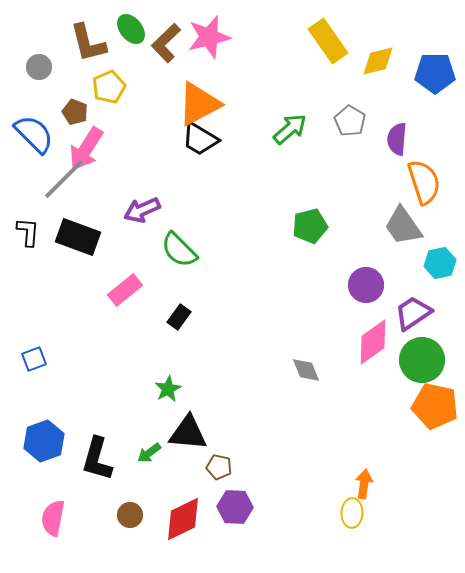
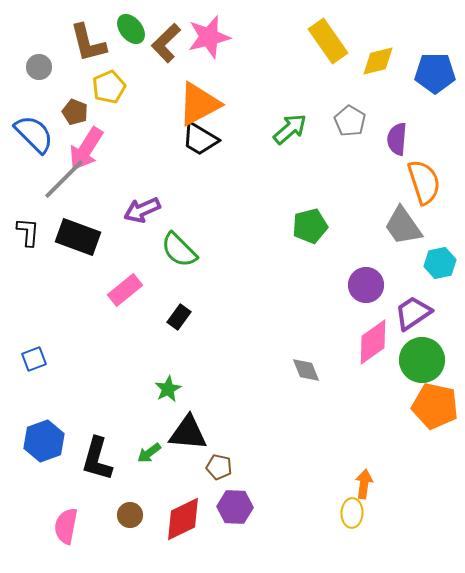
pink semicircle at (53, 518): moved 13 px right, 8 px down
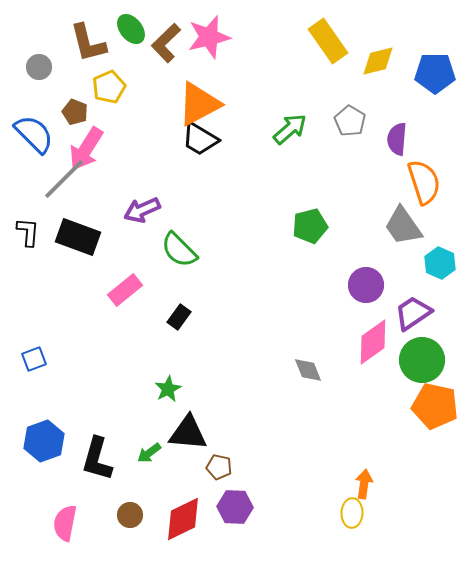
cyan hexagon at (440, 263): rotated 24 degrees counterclockwise
gray diamond at (306, 370): moved 2 px right
pink semicircle at (66, 526): moved 1 px left, 3 px up
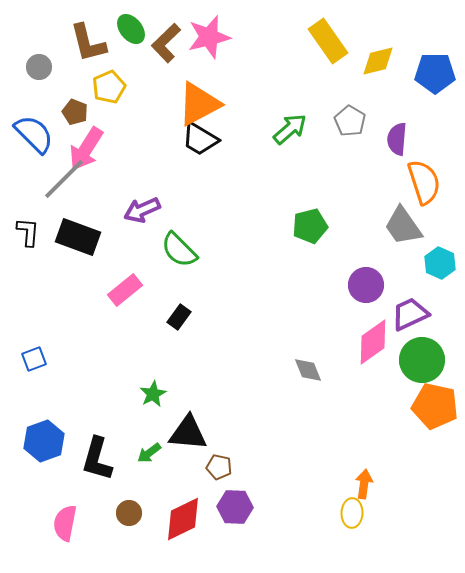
purple trapezoid at (413, 313): moved 3 px left, 1 px down; rotated 9 degrees clockwise
green star at (168, 389): moved 15 px left, 5 px down
brown circle at (130, 515): moved 1 px left, 2 px up
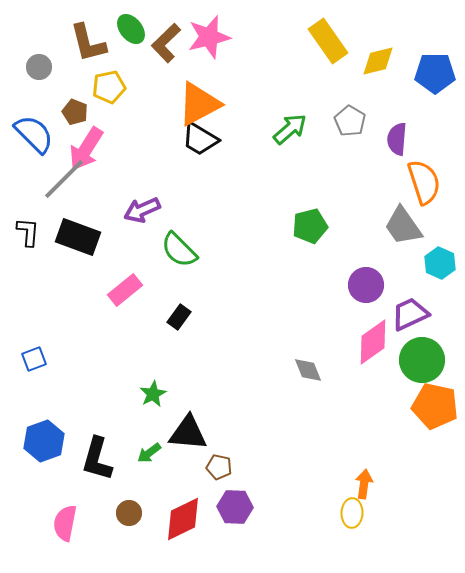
yellow pentagon at (109, 87): rotated 12 degrees clockwise
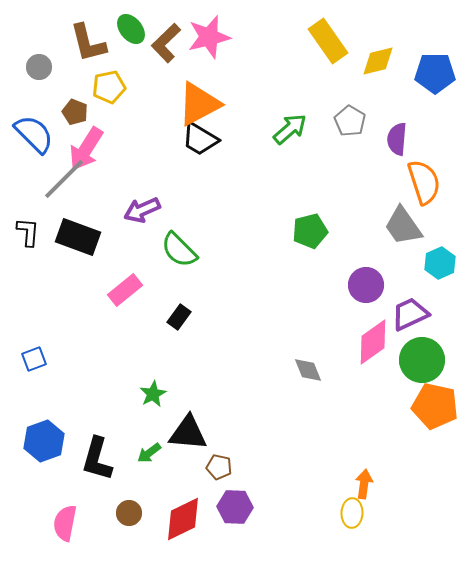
green pentagon at (310, 226): moved 5 px down
cyan hexagon at (440, 263): rotated 12 degrees clockwise
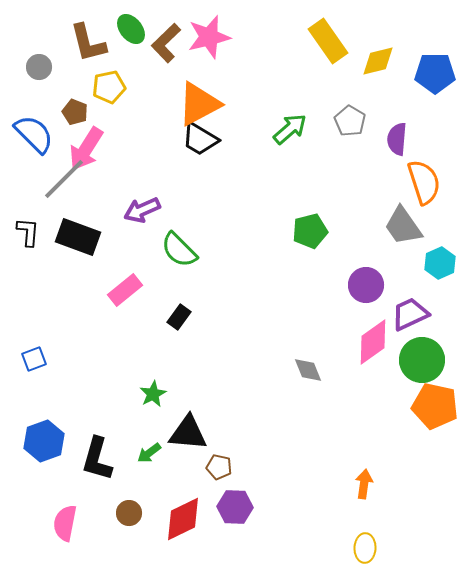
yellow ellipse at (352, 513): moved 13 px right, 35 px down
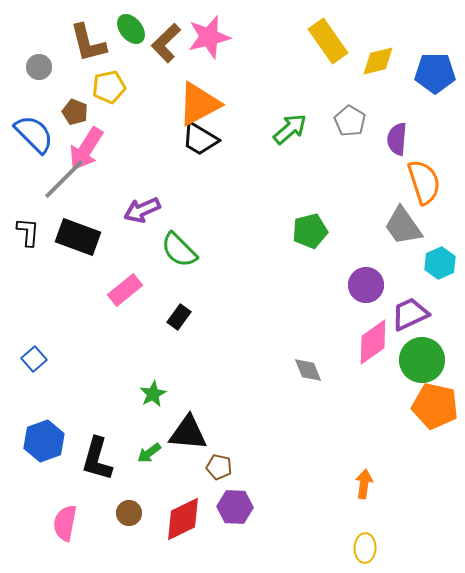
blue square at (34, 359): rotated 20 degrees counterclockwise
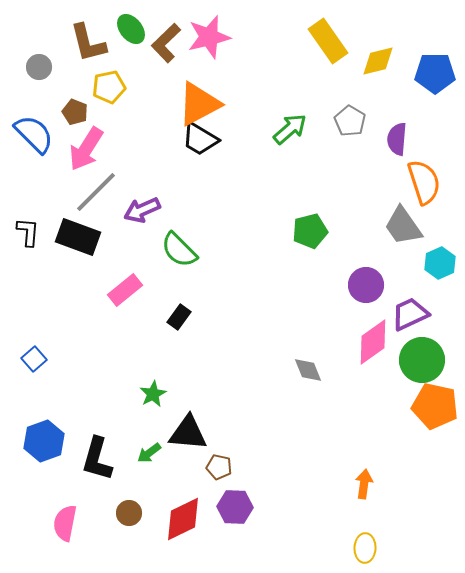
gray line at (64, 179): moved 32 px right, 13 px down
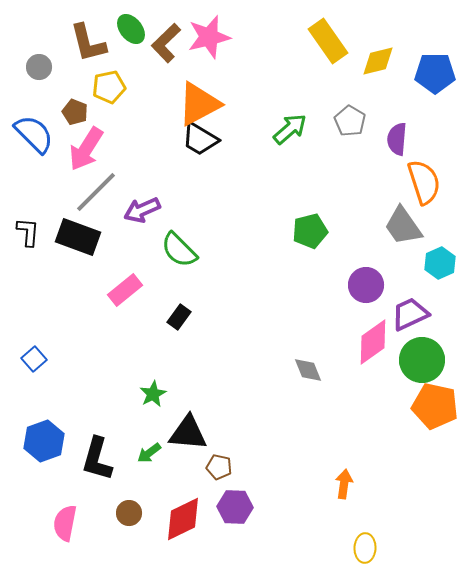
orange arrow at (364, 484): moved 20 px left
